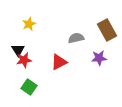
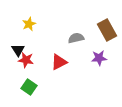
red star: moved 2 px right; rotated 21 degrees clockwise
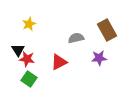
red star: moved 1 px right, 1 px up
green square: moved 8 px up
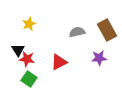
gray semicircle: moved 1 px right, 6 px up
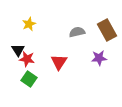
red triangle: rotated 30 degrees counterclockwise
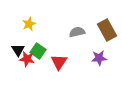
green square: moved 9 px right, 28 px up
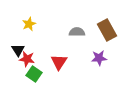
gray semicircle: rotated 14 degrees clockwise
green square: moved 4 px left, 23 px down
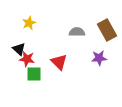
yellow star: moved 1 px up
black triangle: moved 1 px right, 1 px up; rotated 16 degrees counterclockwise
red triangle: rotated 18 degrees counterclockwise
green square: rotated 35 degrees counterclockwise
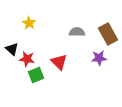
yellow star: rotated 16 degrees counterclockwise
brown rectangle: moved 1 px right, 4 px down
black triangle: moved 7 px left
green square: moved 2 px right, 1 px down; rotated 21 degrees counterclockwise
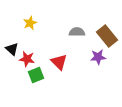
yellow star: moved 1 px right; rotated 16 degrees clockwise
brown rectangle: moved 1 px left, 2 px down; rotated 10 degrees counterclockwise
purple star: moved 1 px left, 1 px up
